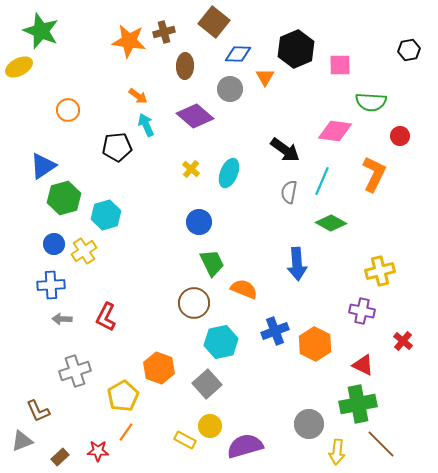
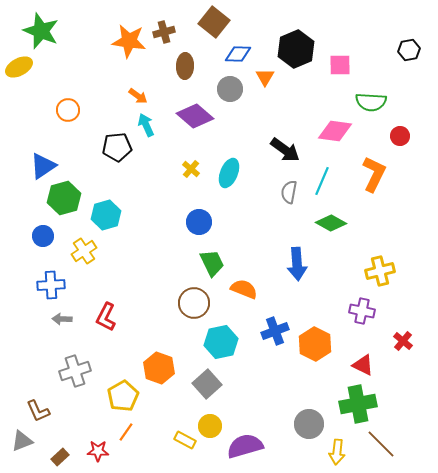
blue circle at (54, 244): moved 11 px left, 8 px up
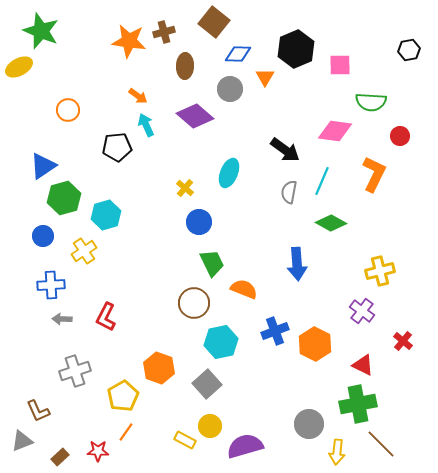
yellow cross at (191, 169): moved 6 px left, 19 px down
purple cross at (362, 311): rotated 25 degrees clockwise
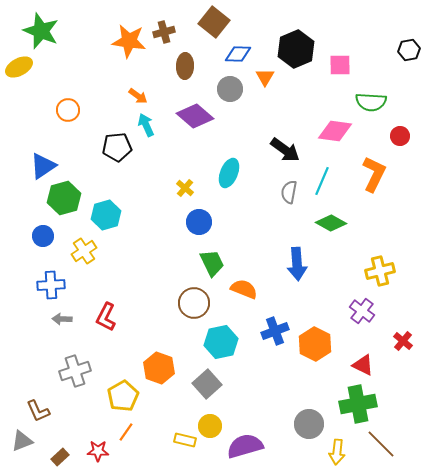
yellow rectangle at (185, 440): rotated 15 degrees counterclockwise
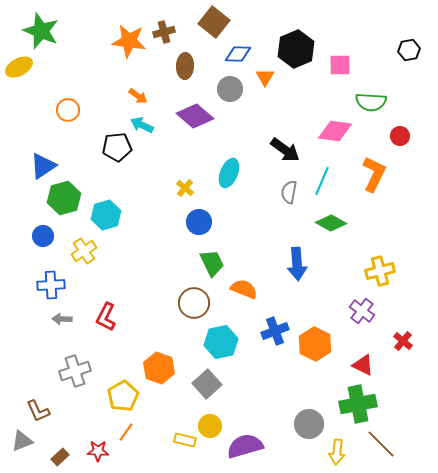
cyan arrow at (146, 125): moved 4 px left; rotated 40 degrees counterclockwise
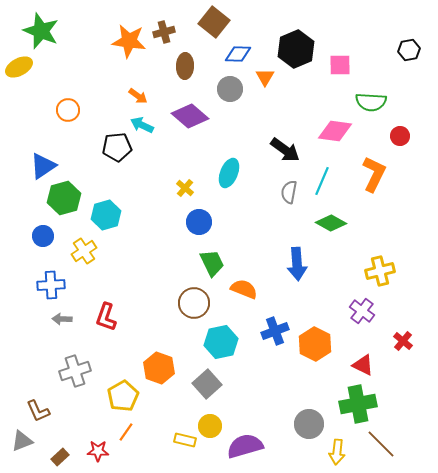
purple diamond at (195, 116): moved 5 px left
red L-shape at (106, 317): rotated 8 degrees counterclockwise
